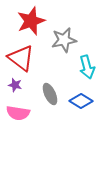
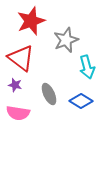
gray star: moved 2 px right; rotated 10 degrees counterclockwise
gray ellipse: moved 1 px left
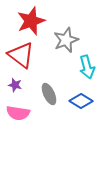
red triangle: moved 3 px up
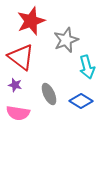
red triangle: moved 2 px down
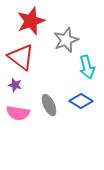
gray ellipse: moved 11 px down
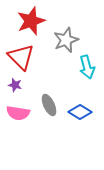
red triangle: rotated 8 degrees clockwise
blue diamond: moved 1 px left, 11 px down
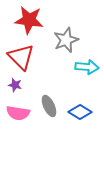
red star: moved 2 px left, 1 px up; rotated 28 degrees clockwise
cyan arrow: rotated 70 degrees counterclockwise
gray ellipse: moved 1 px down
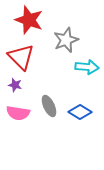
red star: rotated 12 degrees clockwise
